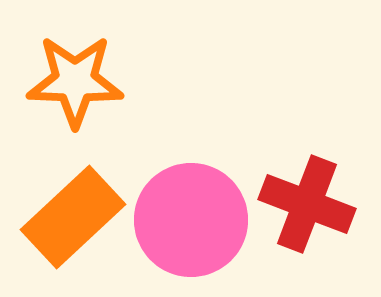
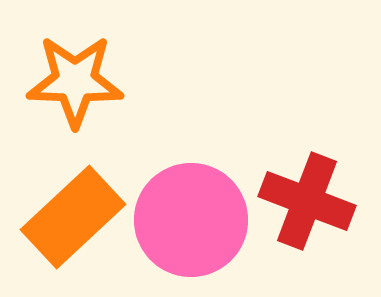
red cross: moved 3 px up
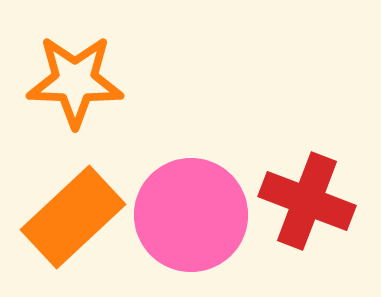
pink circle: moved 5 px up
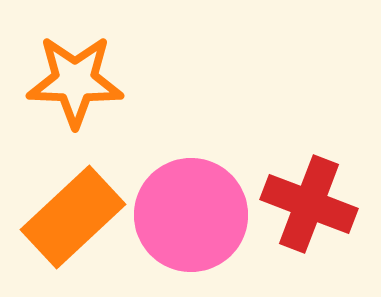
red cross: moved 2 px right, 3 px down
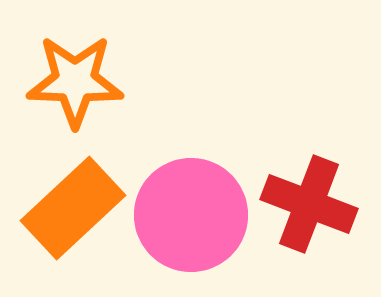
orange rectangle: moved 9 px up
